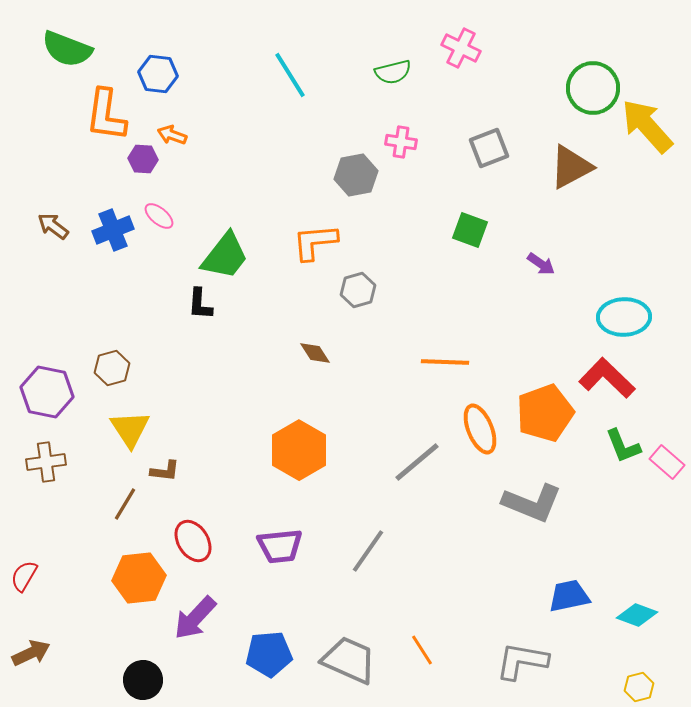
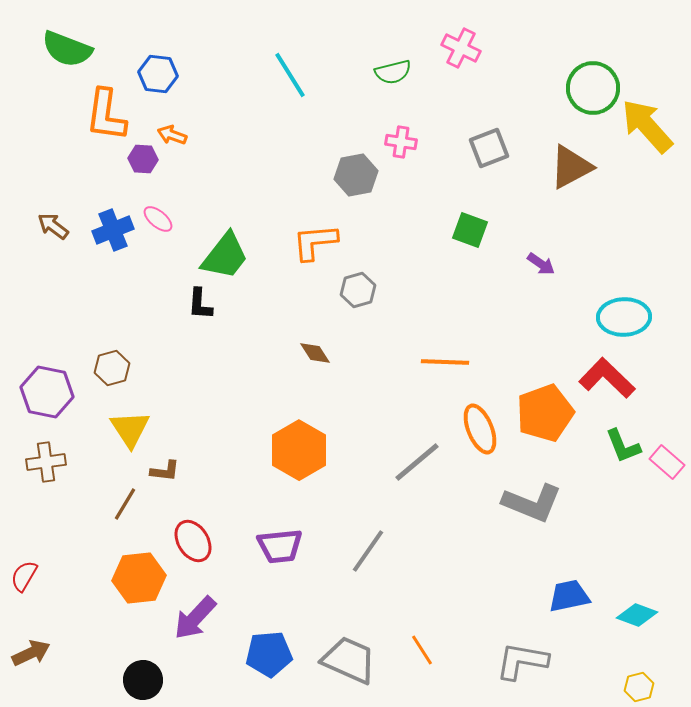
pink ellipse at (159, 216): moved 1 px left, 3 px down
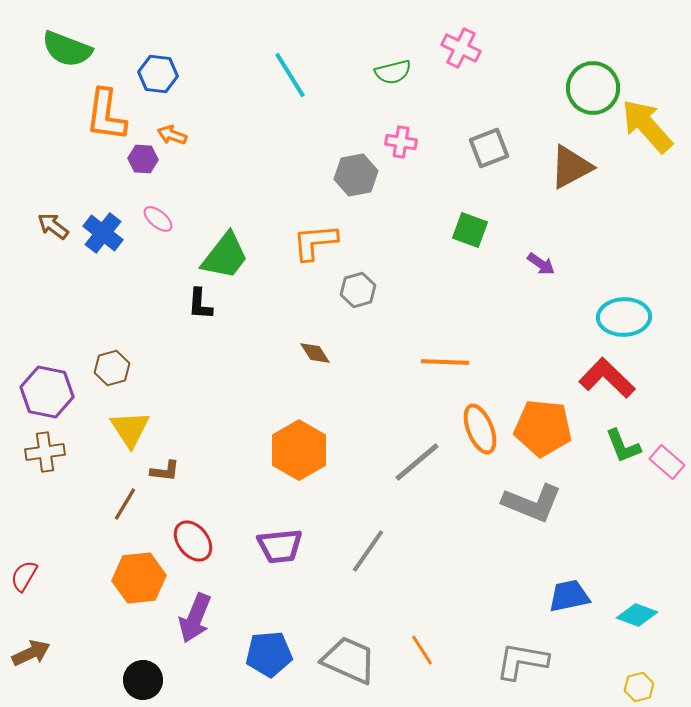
blue cross at (113, 230): moved 10 px left, 3 px down; rotated 30 degrees counterclockwise
orange pentagon at (545, 413): moved 2 px left, 15 px down; rotated 26 degrees clockwise
brown cross at (46, 462): moved 1 px left, 10 px up
red ellipse at (193, 541): rotated 6 degrees counterclockwise
purple arrow at (195, 618): rotated 21 degrees counterclockwise
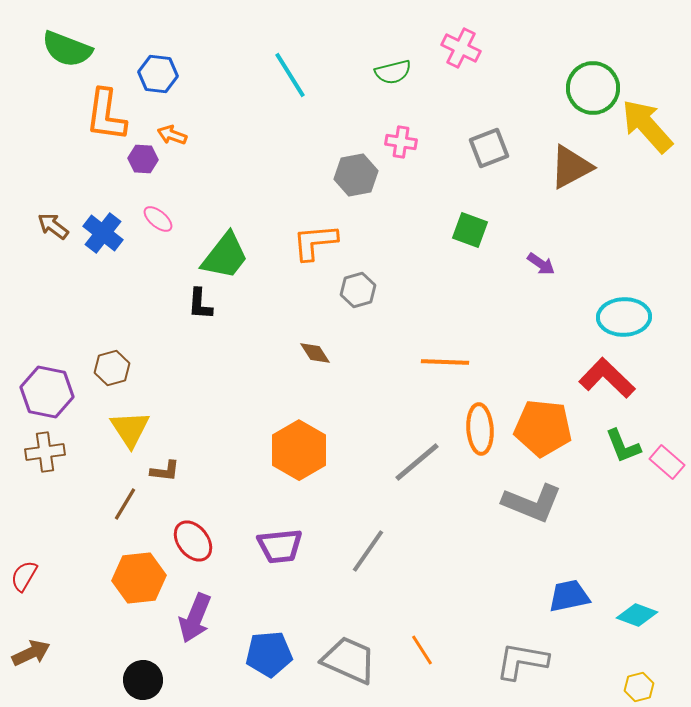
orange ellipse at (480, 429): rotated 18 degrees clockwise
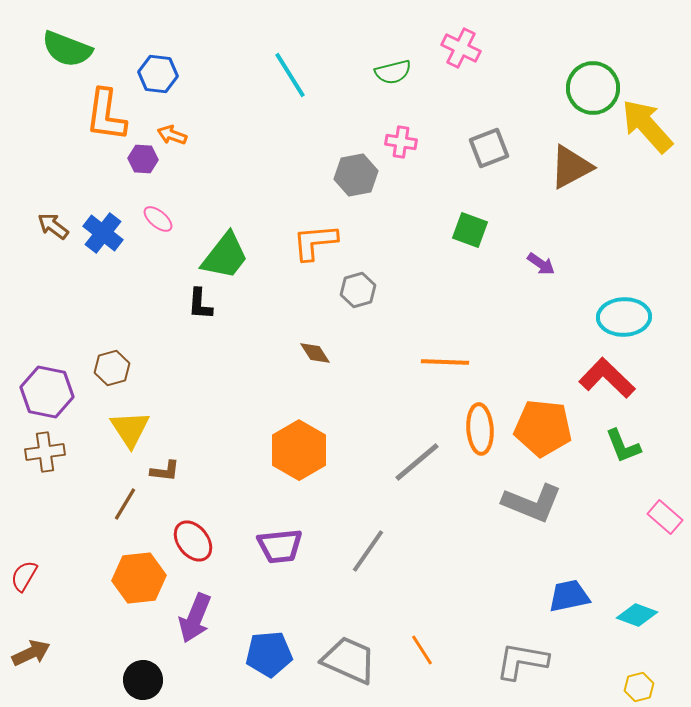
pink rectangle at (667, 462): moved 2 px left, 55 px down
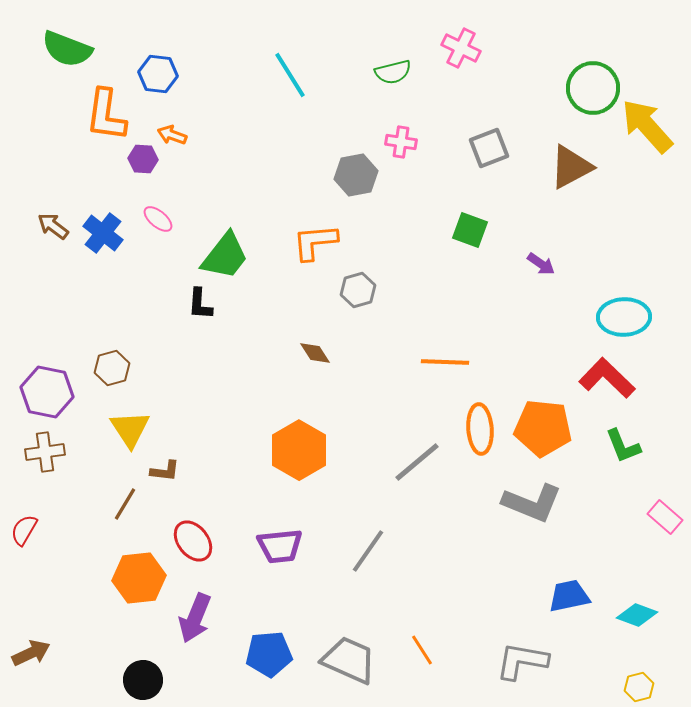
red semicircle at (24, 576): moved 46 px up
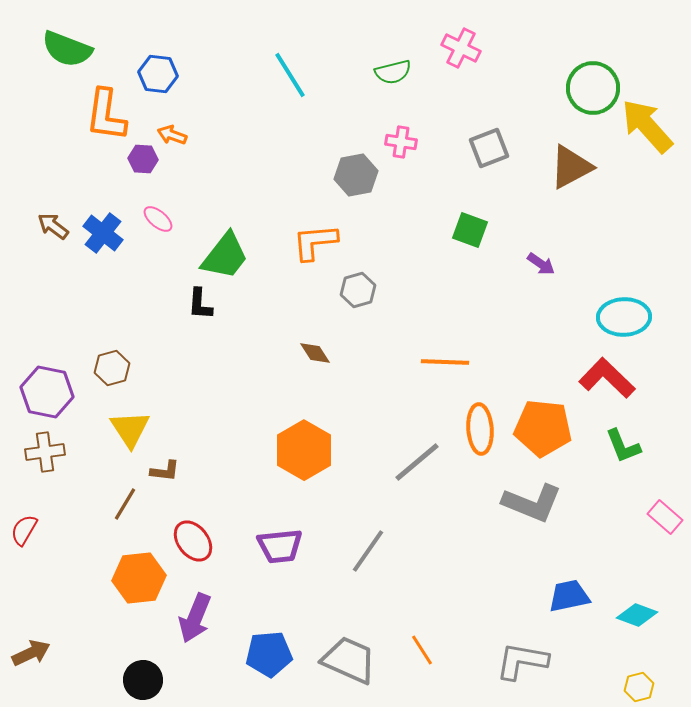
orange hexagon at (299, 450): moved 5 px right
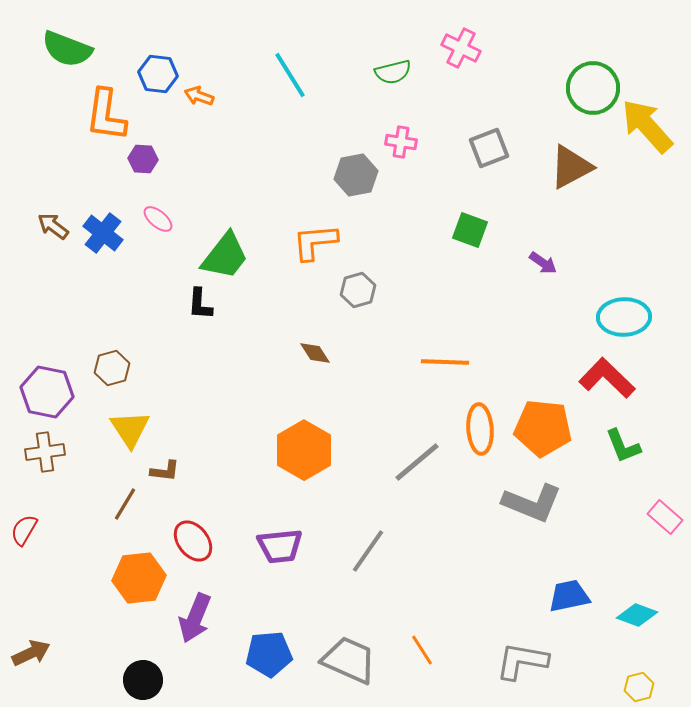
orange arrow at (172, 135): moved 27 px right, 39 px up
purple arrow at (541, 264): moved 2 px right, 1 px up
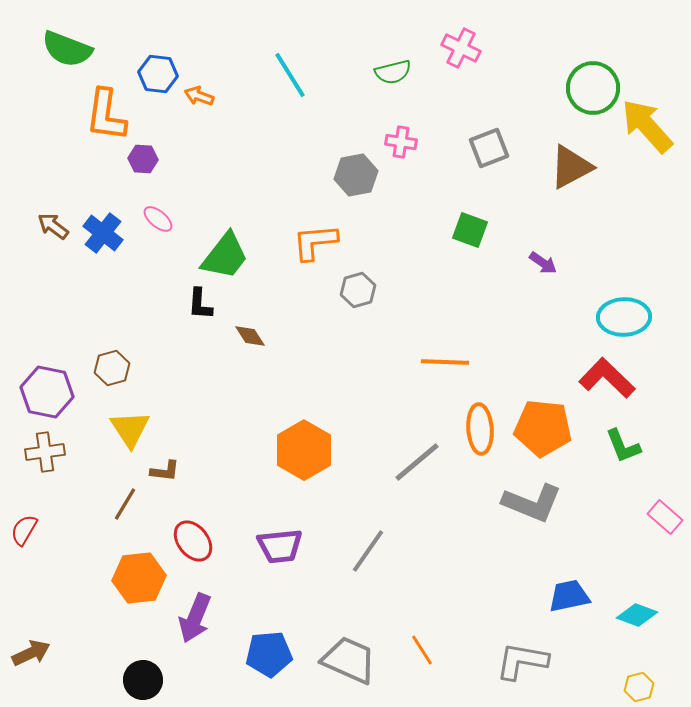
brown diamond at (315, 353): moved 65 px left, 17 px up
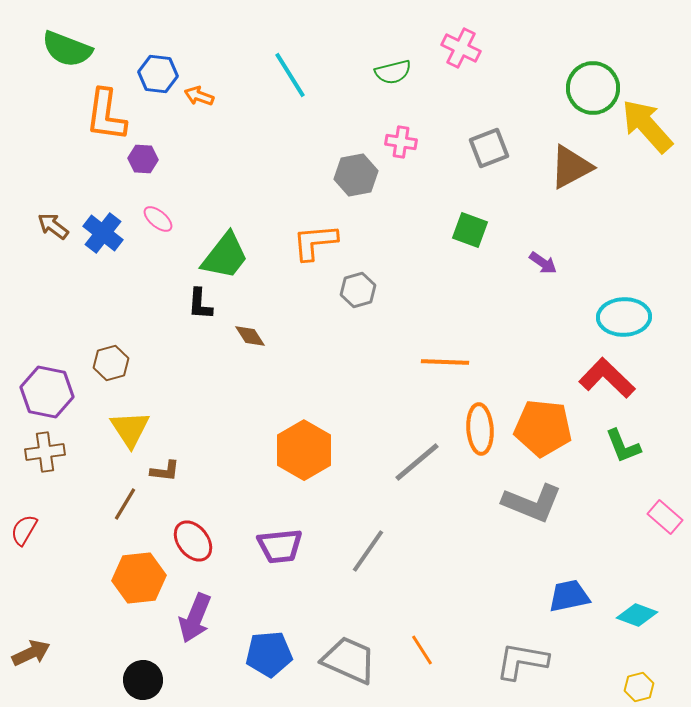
brown hexagon at (112, 368): moved 1 px left, 5 px up
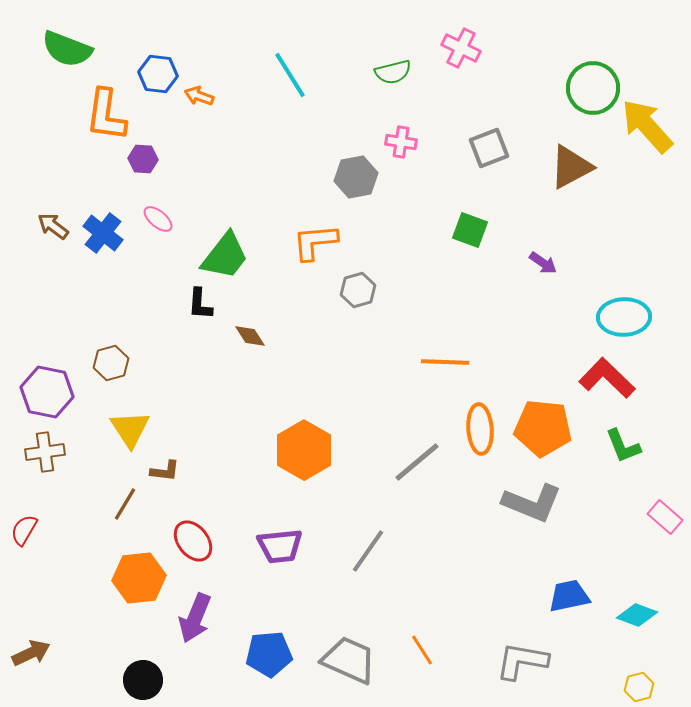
gray hexagon at (356, 175): moved 2 px down
